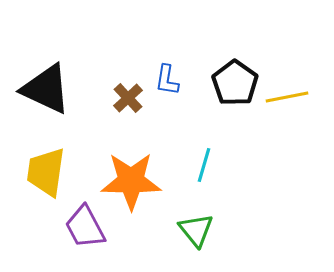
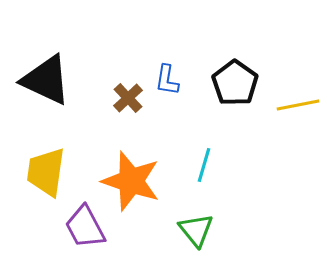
black triangle: moved 9 px up
yellow line: moved 11 px right, 8 px down
orange star: rotated 18 degrees clockwise
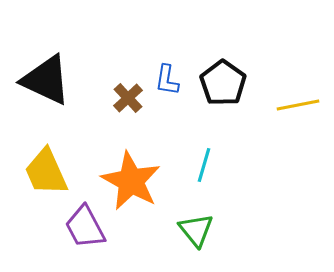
black pentagon: moved 12 px left
yellow trapezoid: rotated 32 degrees counterclockwise
orange star: rotated 10 degrees clockwise
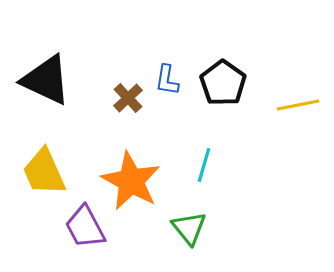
yellow trapezoid: moved 2 px left
green triangle: moved 7 px left, 2 px up
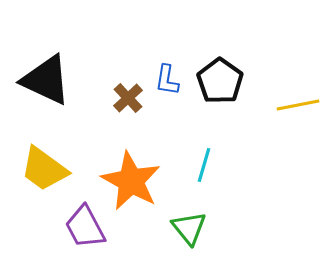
black pentagon: moved 3 px left, 2 px up
yellow trapezoid: moved 3 px up; rotated 30 degrees counterclockwise
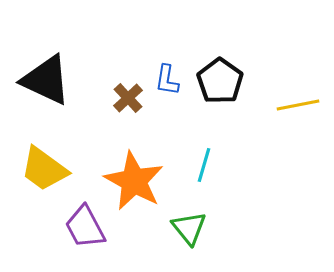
orange star: moved 3 px right
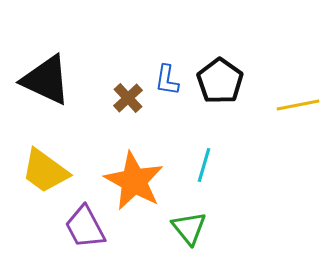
yellow trapezoid: moved 1 px right, 2 px down
